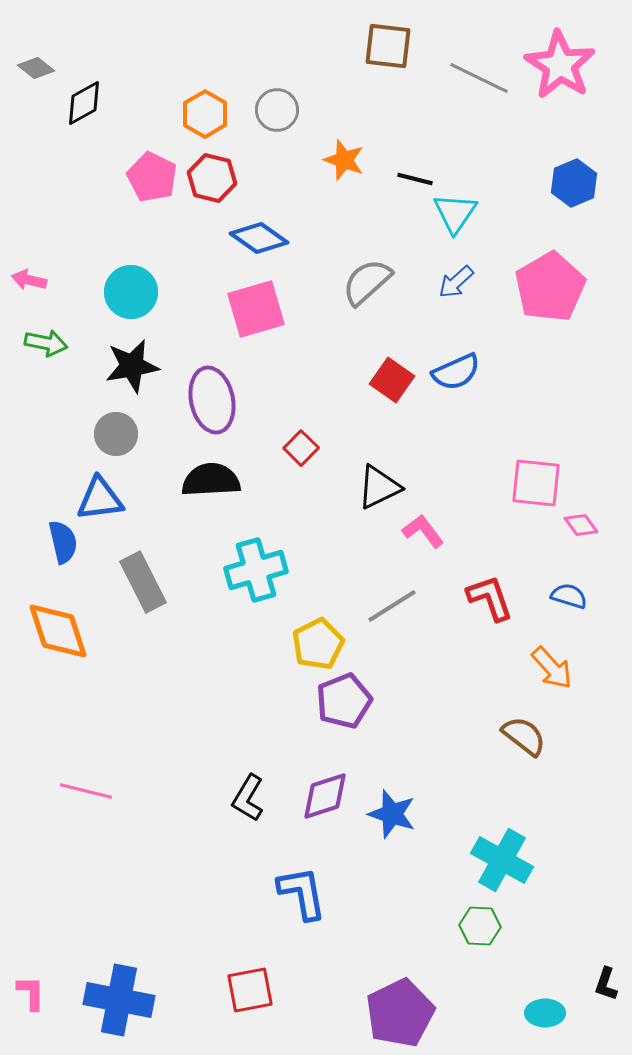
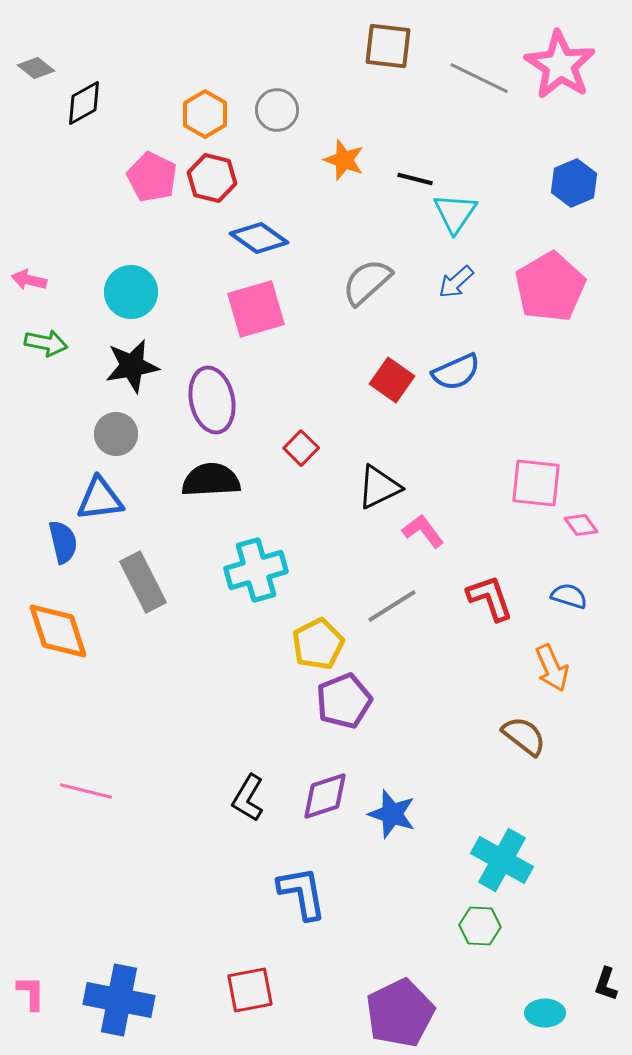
orange arrow at (552, 668): rotated 18 degrees clockwise
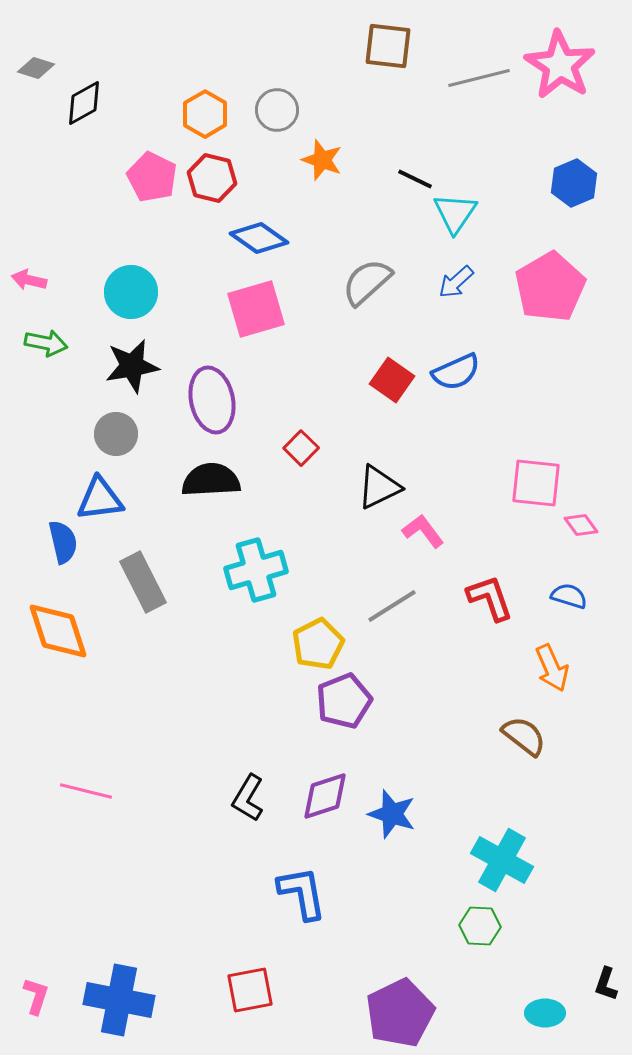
gray diamond at (36, 68): rotated 21 degrees counterclockwise
gray line at (479, 78): rotated 40 degrees counterclockwise
orange star at (344, 160): moved 22 px left
black line at (415, 179): rotated 12 degrees clockwise
pink L-shape at (31, 993): moved 5 px right, 3 px down; rotated 18 degrees clockwise
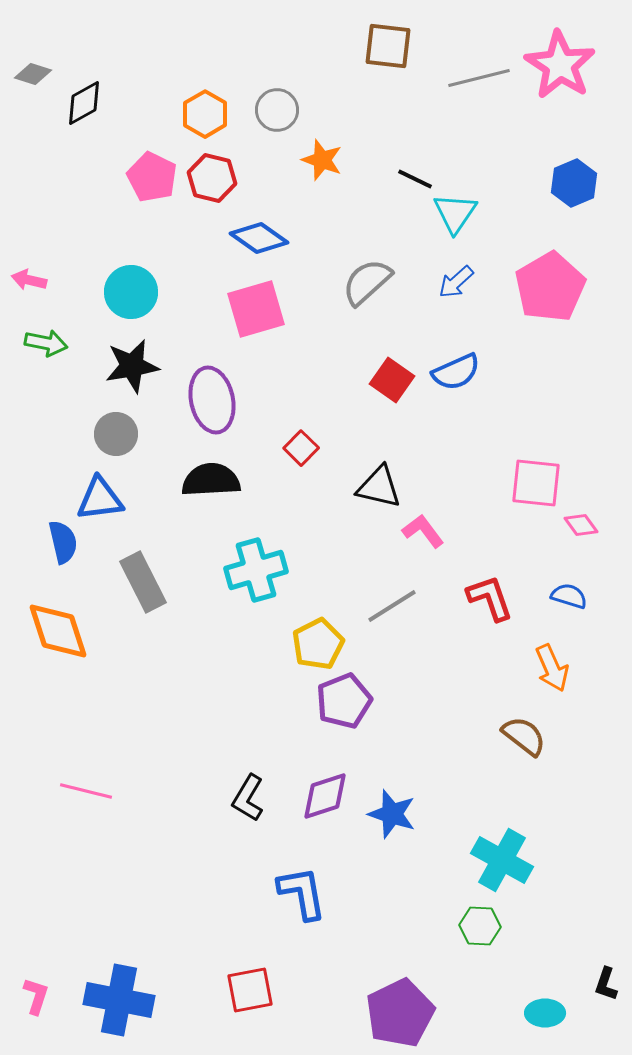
gray diamond at (36, 68): moved 3 px left, 6 px down
black triangle at (379, 487): rotated 39 degrees clockwise
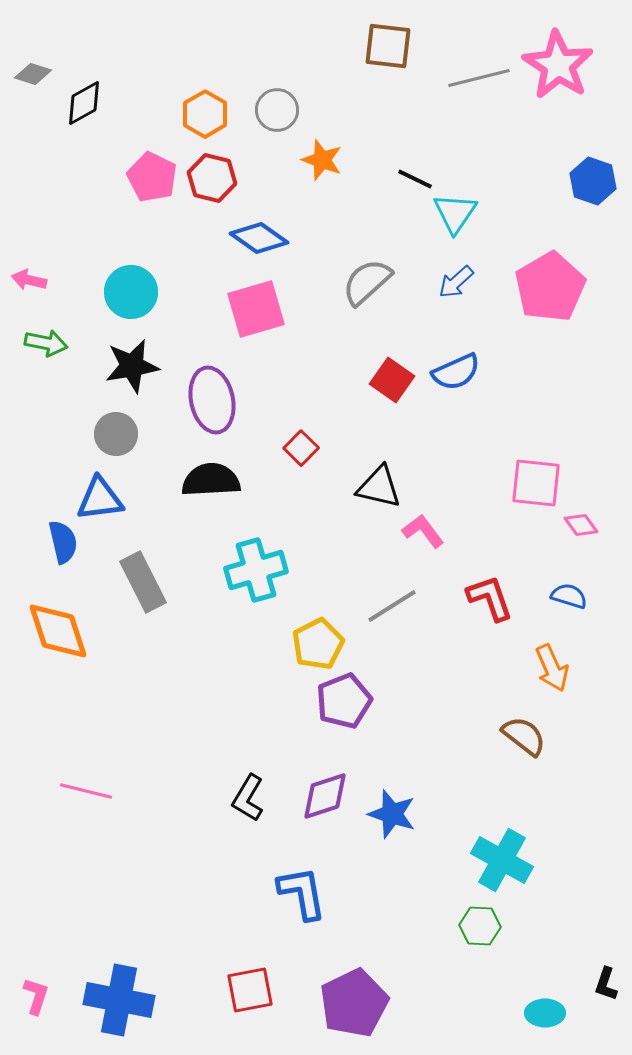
pink star at (560, 65): moved 2 px left
blue hexagon at (574, 183): moved 19 px right, 2 px up; rotated 18 degrees counterclockwise
purple pentagon at (400, 1013): moved 46 px left, 10 px up
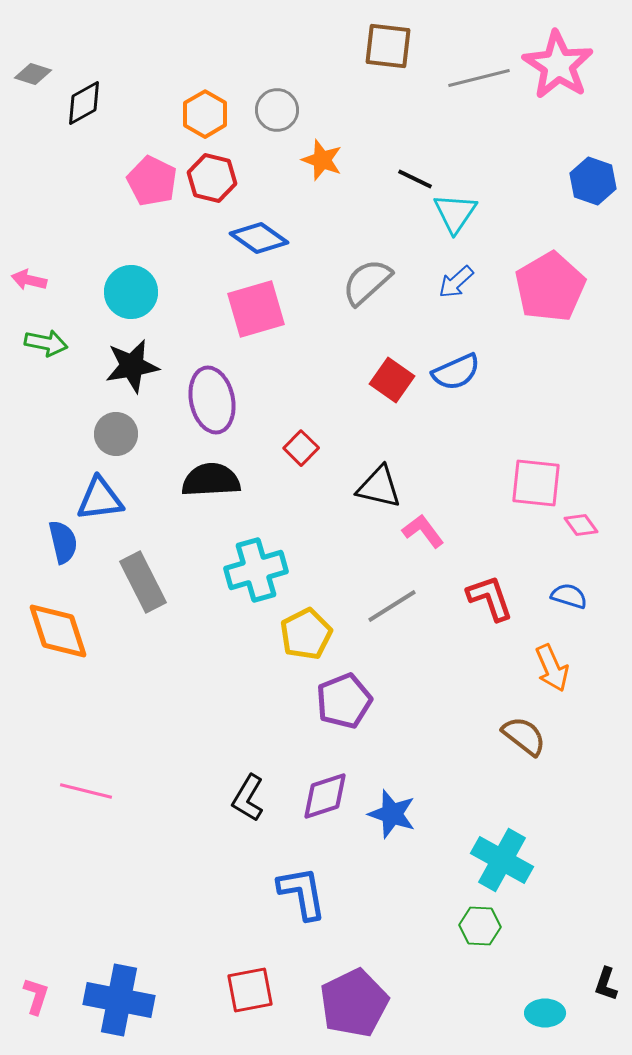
pink pentagon at (152, 177): moved 4 px down
yellow pentagon at (318, 644): moved 12 px left, 10 px up
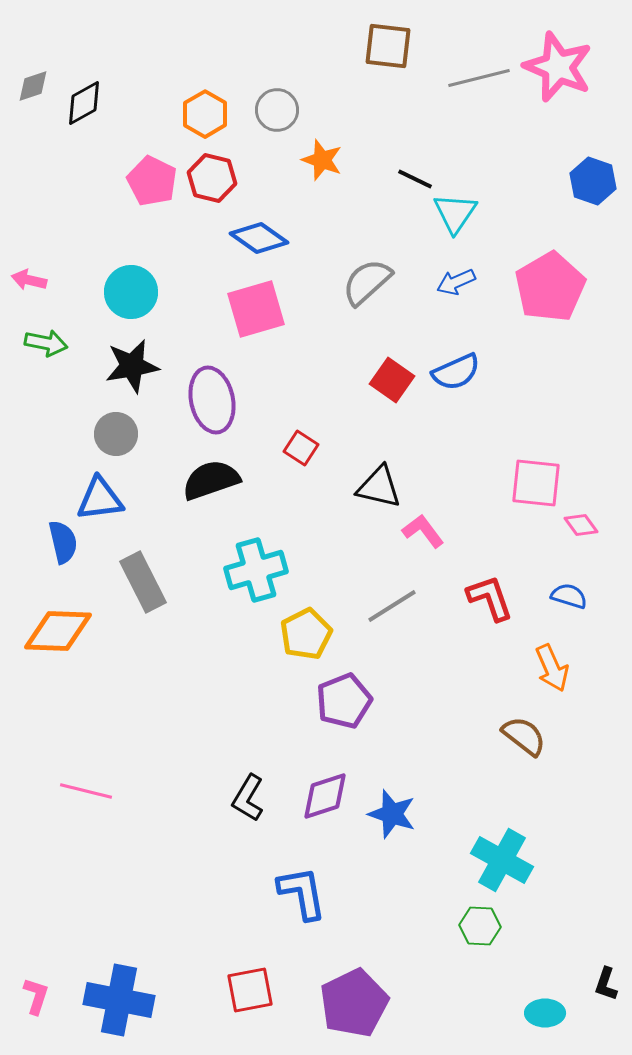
pink star at (558, 65): moved 2 px down; rotated 10 degrees counterclockwise
gray diamond at (33, 74): moved 12 px down; rotated 36 degrees counterclockwise
blue arrow at (456, 282): rotated 18 degrees clockwise
red square at (301, 448): rotated 12 degrees counterclockwise
black semicircle at (211, 480): rotated 16 degrees counterclockwise
orange diamond at (58, 631): rotated 70 degrees counterclockwise
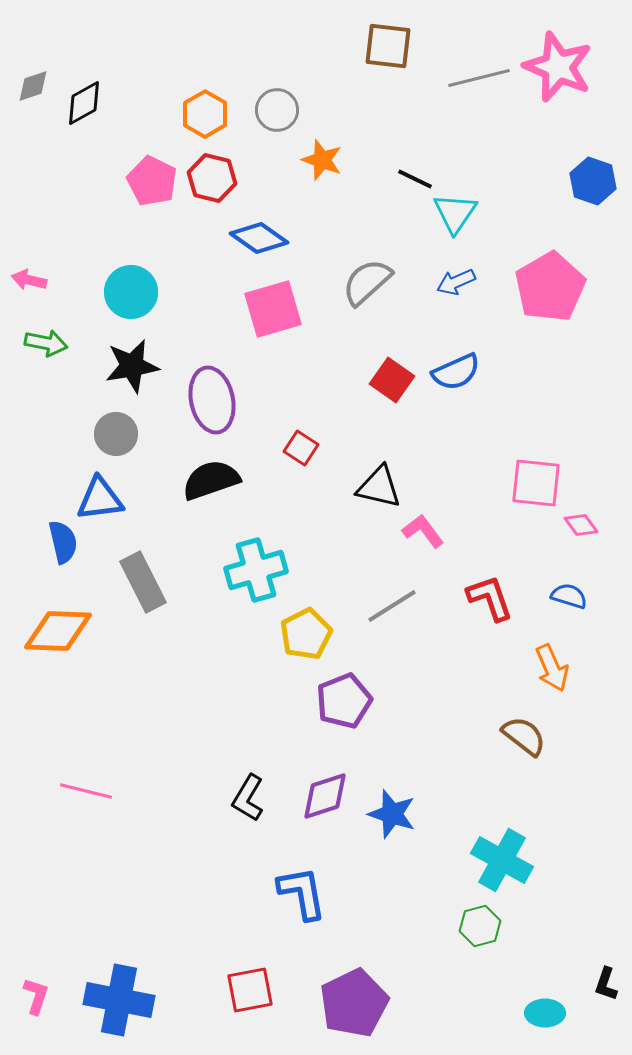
pink square at (256, 309): moved 17 px right
green hexagon at (480, 926): rotated 18 degrees counterclockwise
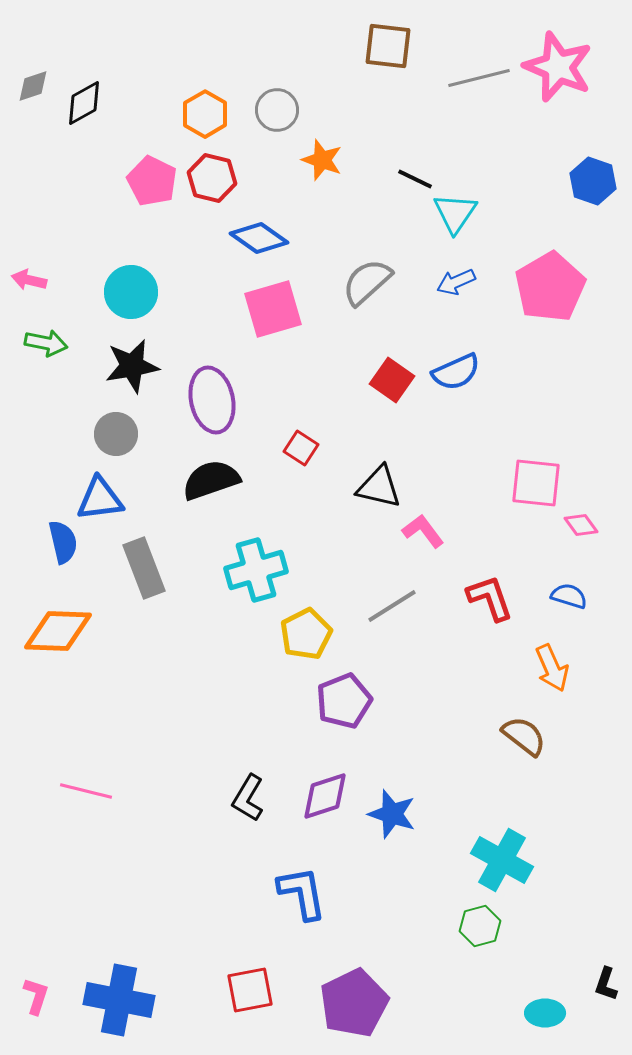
gray rectangle at (143, 582): moved 1 px right, 14 px up; rotated 6 degrees clockwise
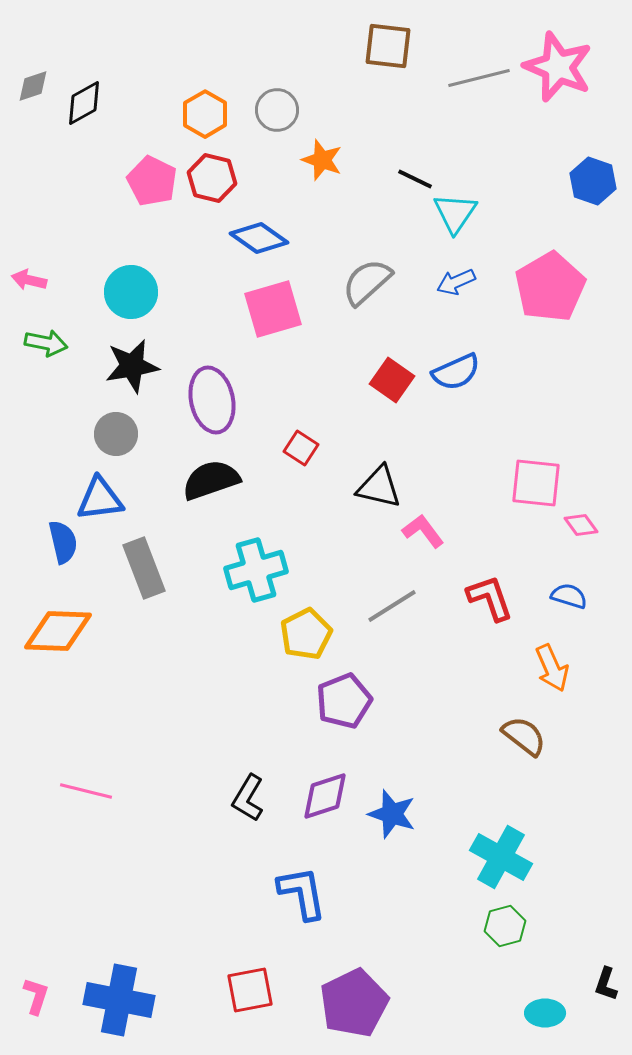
cyan cross at (502, 860): moved 1 px left, 3 px up
green hexagon at (480, 926): moved 25 px right
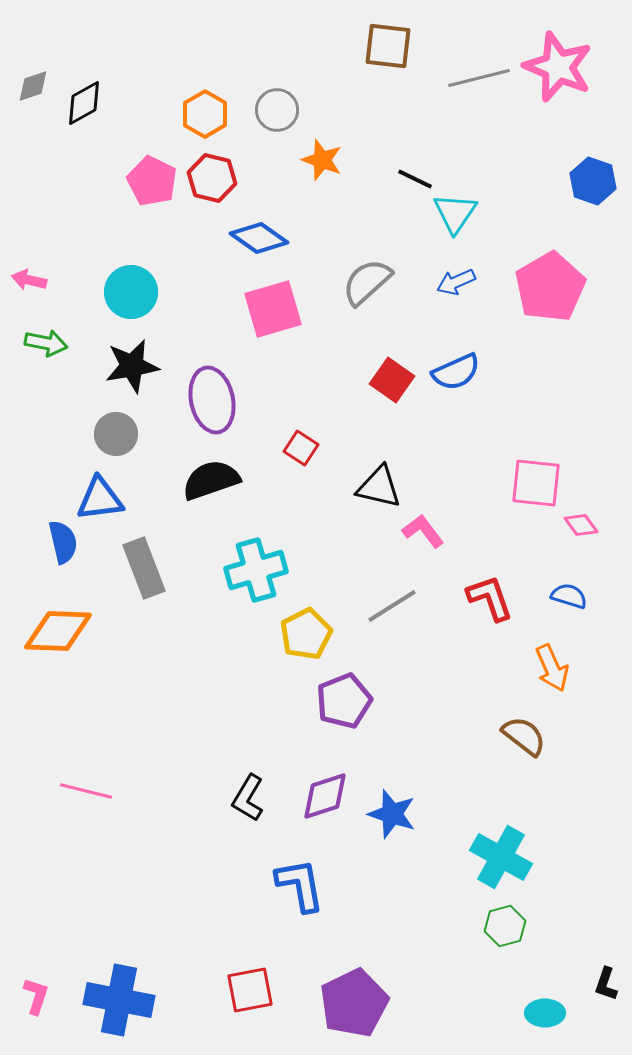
blue L-shape at (302, 893): moved 2 px left, 8 px up
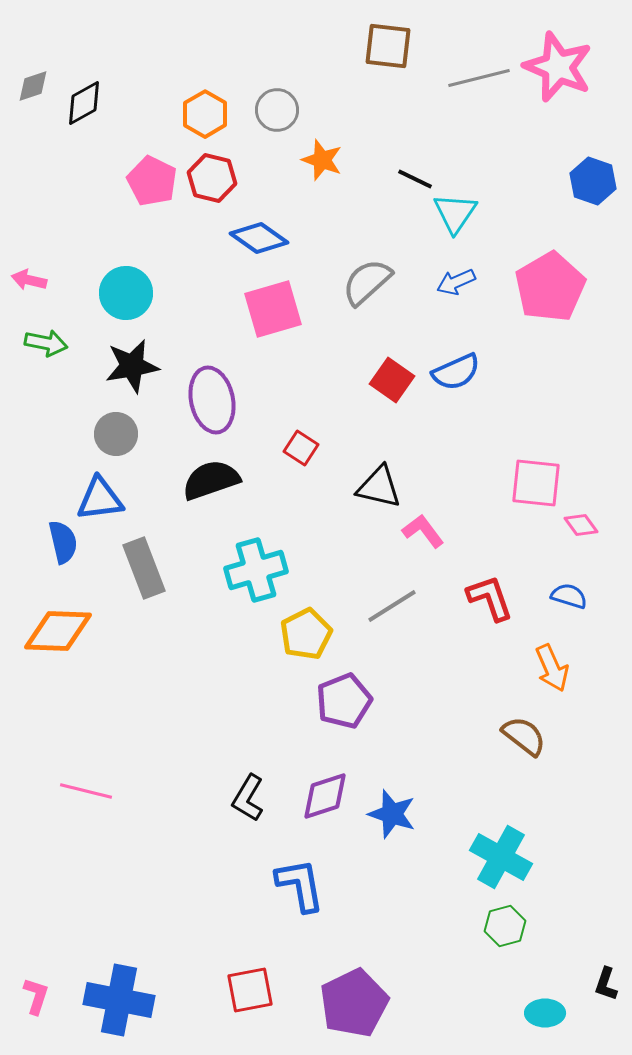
cyan circle at (131, 292): moved 5 px left, 1 px down
